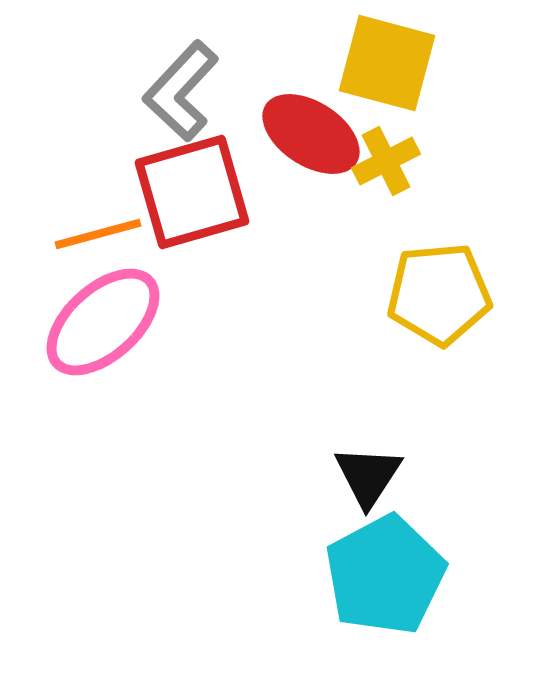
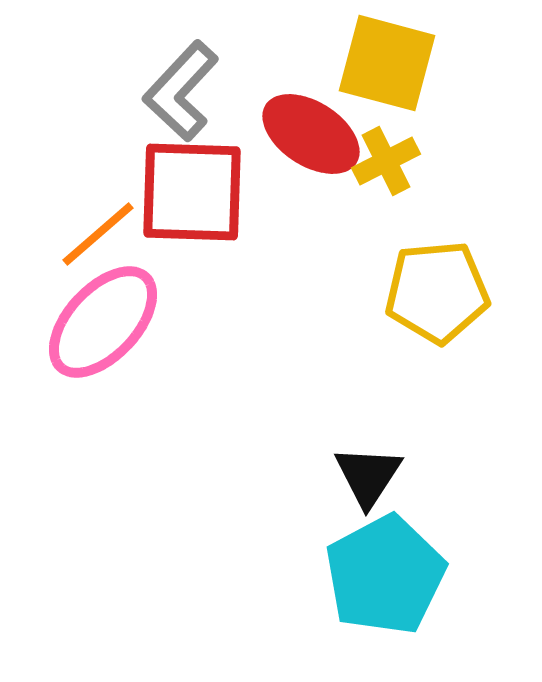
red square: rotated 18 degrees clockwise
orange line: rotated 26 degrees counterclockwise
yellow pentagon: moved 2 px left, 2 px up
pink ellipse: rotated 5 degrees counterclockwise
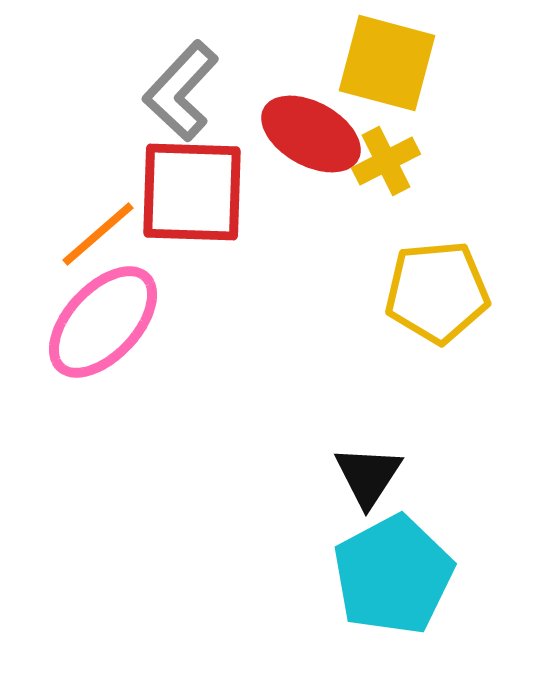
red ellipse: rotated 4 degrees counterclockwise
cyan pentagon: moved 8 px right
